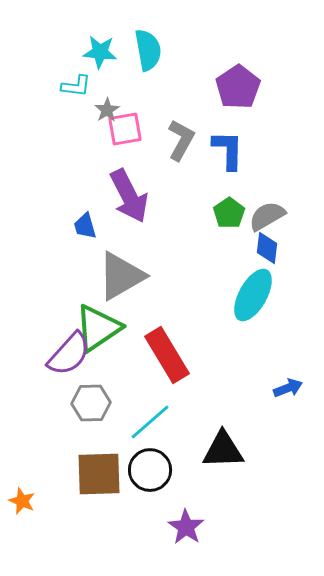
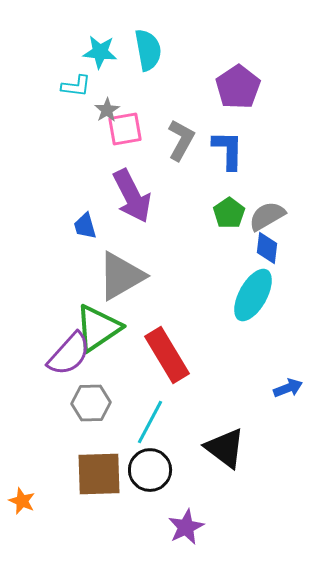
purple arrow: moved 3 px right
cyan line: rotated 21 degrees counterclockwise
black triangle: moved 2 px right, 2 px up; rotated 39 degrees clockwise
purple star: rotated 12 degrees clockwise
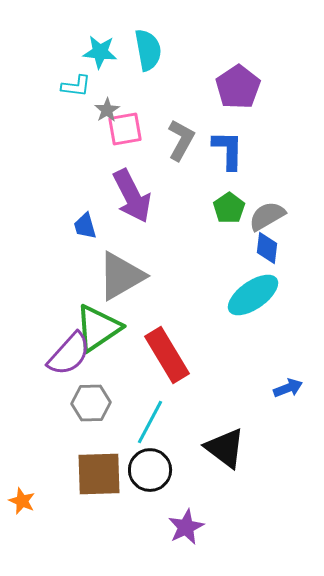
green pentagon: moved 5 px up
cyan ellipse: rotated 26 degrees clockwise
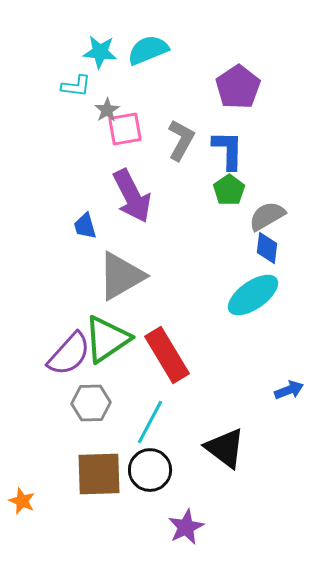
cyan semicircle: rotated 102 degrees counterclockwise
green pentagon: moved 18 px up
green triangle: moved 9 px right, 11 px down
blue arrow: moved 1 px right, 2 px down
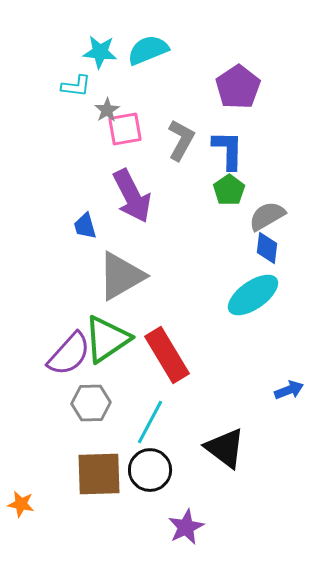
orange star: moved 1 px left, 3 px down; rotated 12 degrees counterclockwise
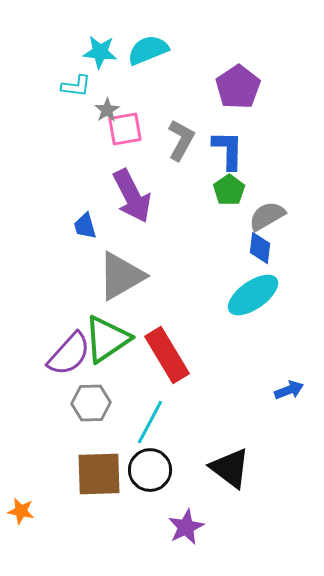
blue diamond: moved 7 px left
black triangle: moved 5 px right, 20 px down
orange star: moved 7 px down
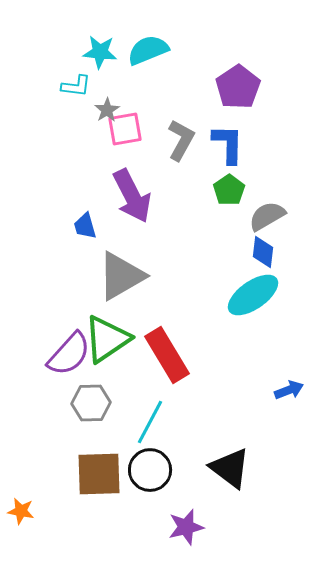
blue L-shape: moved 6 px up
blue diamond: moved 3 px right, 4 px down
purple star: rotated 12 degrees clockwise
